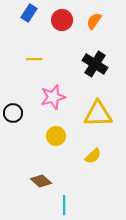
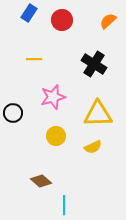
orange semicircle: moved 14 px right; rotated 12 degrees clockwise
black cross: moved 1 px left
yellow semicircle: moved 9 px up; rotated 18 degrees clockwise
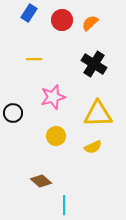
orange semicircle: moved 18 px left, 2 px down
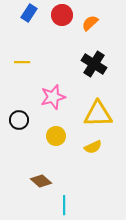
red circle: moved 5 px up
yellow line: moved 12 px left, 3 px down
black circle: moved 6 px right, 7 px down
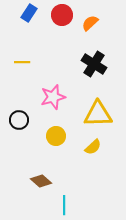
yellow semicircle: rotated 18 degrees counterclockwise
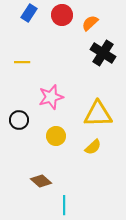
black cross: moved 9 px right, 11 px up
pink star: moved 2 px left
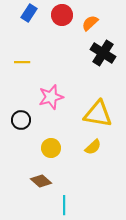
yellow triangle: rotated 12 degrees clockwise
black circle: moved 2 px right
yellow circle: moved 5 px left, 12 px down
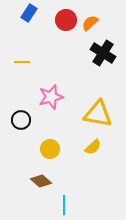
red circle: moved 4 px right, 5 px down
yellow circle: moved 1 px left, 1 px down
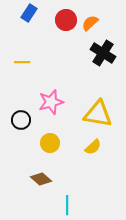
pink star: moved 5 px down
yellow circle: moved 6 px up
brown diamond: moved 2 px up
cyan line: moved 3 px right
